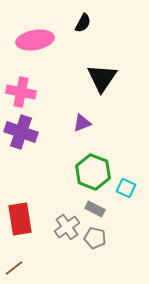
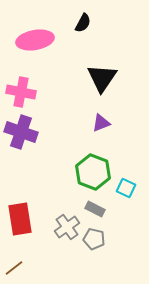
purple triangle: moved 19 px right
gray pentagon: moved 1 px left, 1 px down
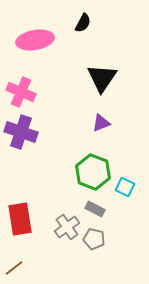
pink cross: rotated 12 degrees clockwise
cyan square: moved 1 px left, 1 px up
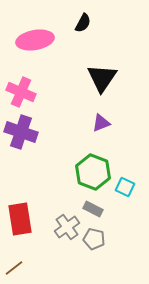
gray rectangle: moved 2 px left
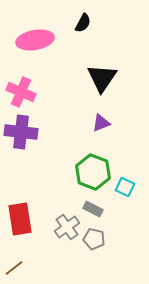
purple cross: rotated 12 degrees counterclockwise
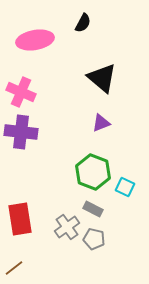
black triangle: rotated 24 degrees counterclockwise
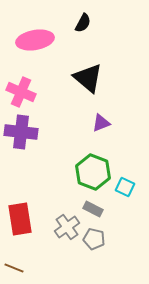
black triangle: moved 14 px left
brown line: rotated 60 degrees clockwise
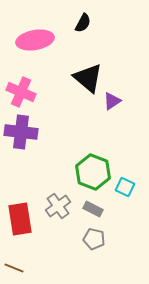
purple triangle: moved 11 px right, 22 px up; rotated 12 degrees counterclockwise
gray cross: moved 9 px left, 21 px up
